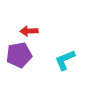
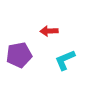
red arrow: moved 20 px right
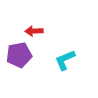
red arrow: moved 15 px left
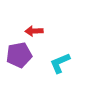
cyan L-shape: moved 5 px left, 3 px down
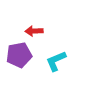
cyan L-shape: moved 4 px left, 2 px up
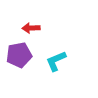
red arrow: moved 3 px left, 3 px up
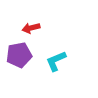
red arrow: rotated 12 degrees counterclockwise
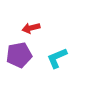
cyan L-shape: moved 1 px right, 3 px up
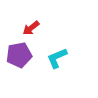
red arrow: rotated 24 degrees counterclockwise
